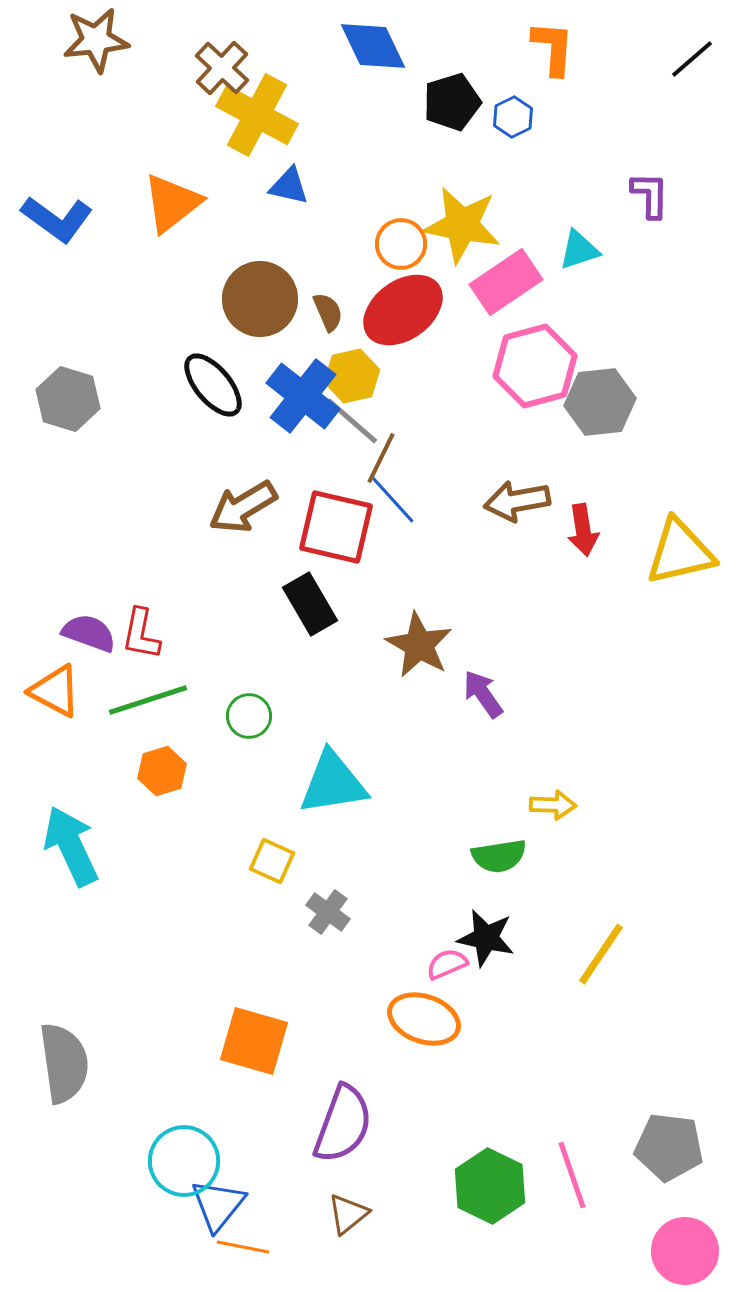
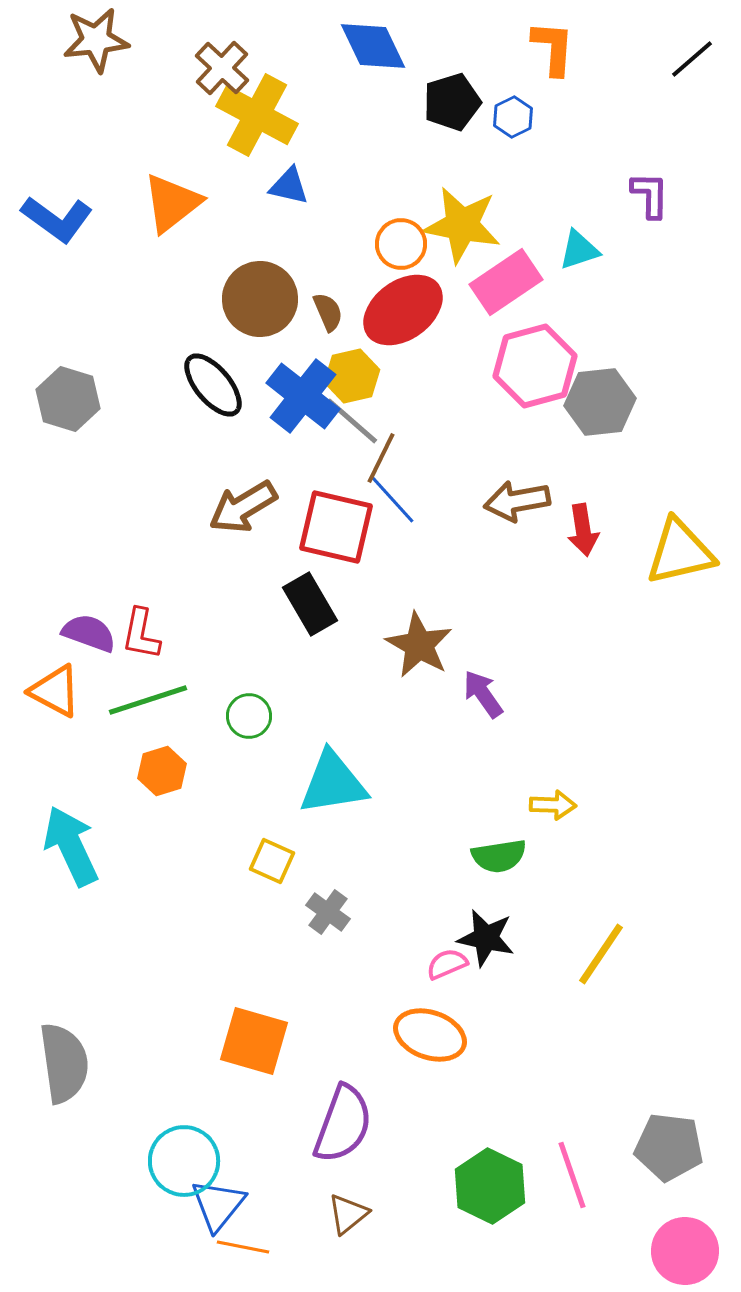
orange ellipse at (424, 1019): moved 6 px right, 16 px down
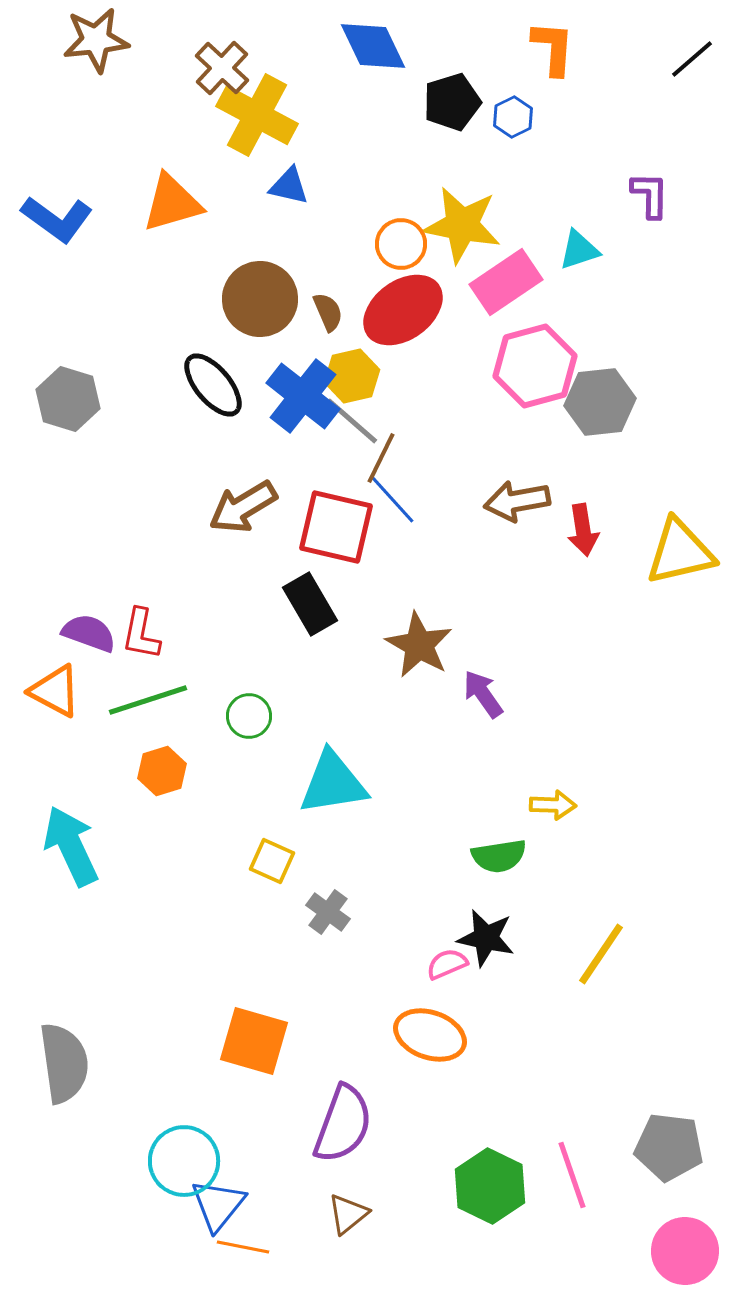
orange triangle at (172, 203): rotated 22 degrees clockwise
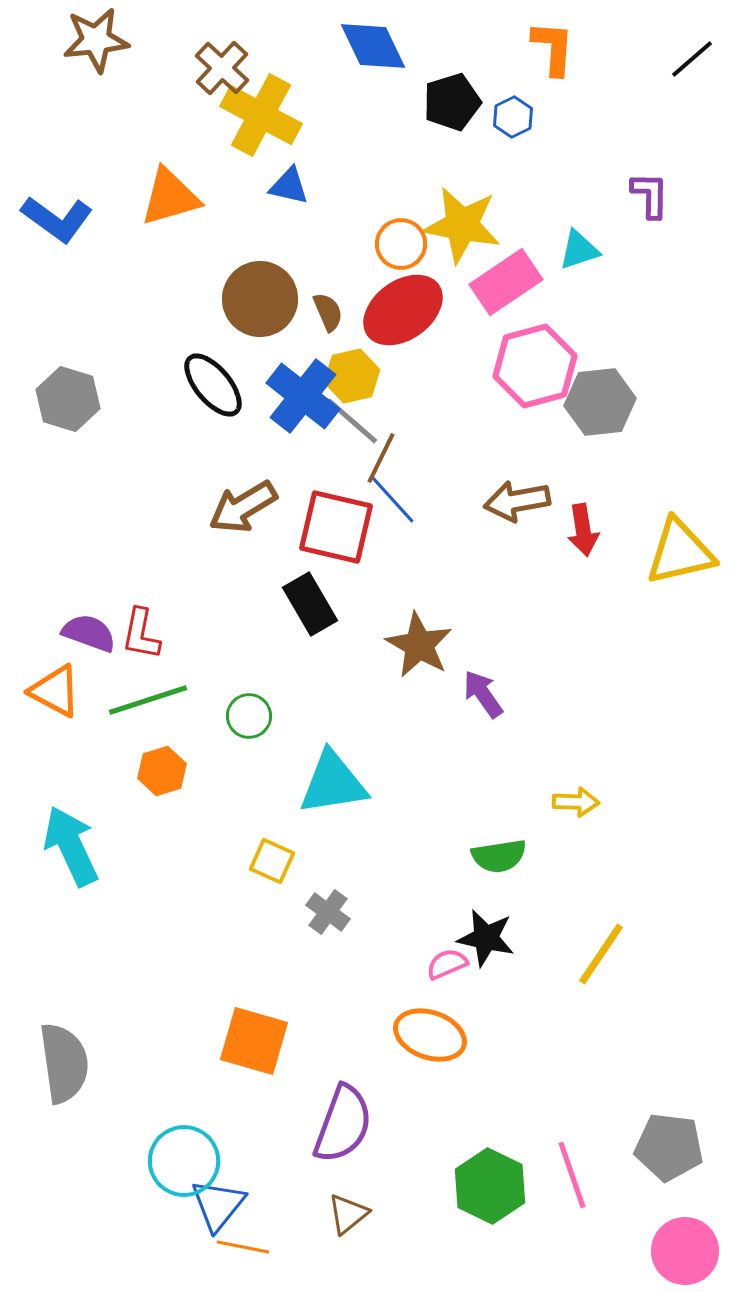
yellow cross at (257, 115): moved 4 px right
orange triangle at (172, 203): moved 2 px left, 6 px up
yellow arrow at (553, 805): moved 23 px right, 3 px up
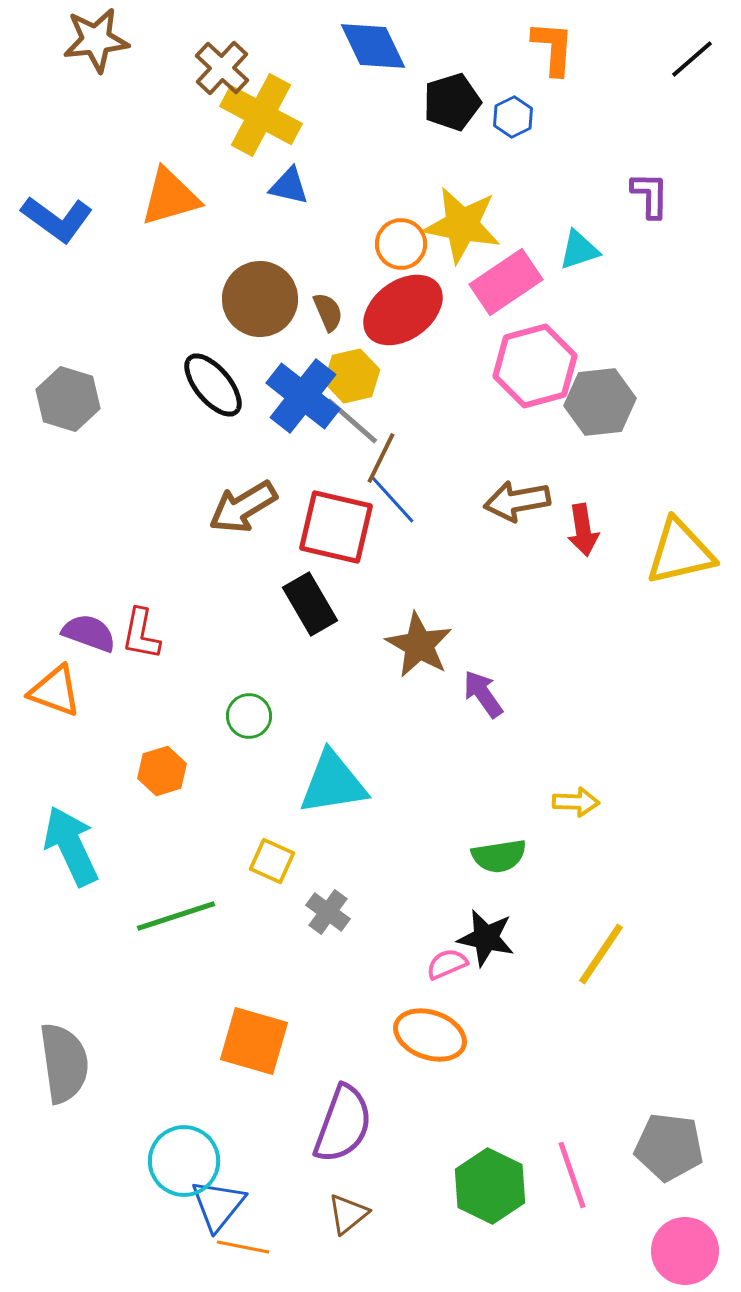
orange triangle at (55, 691): rotated 8 degrees counterclockwise
green line at (148, 700): moved 28 px right, 216 px down
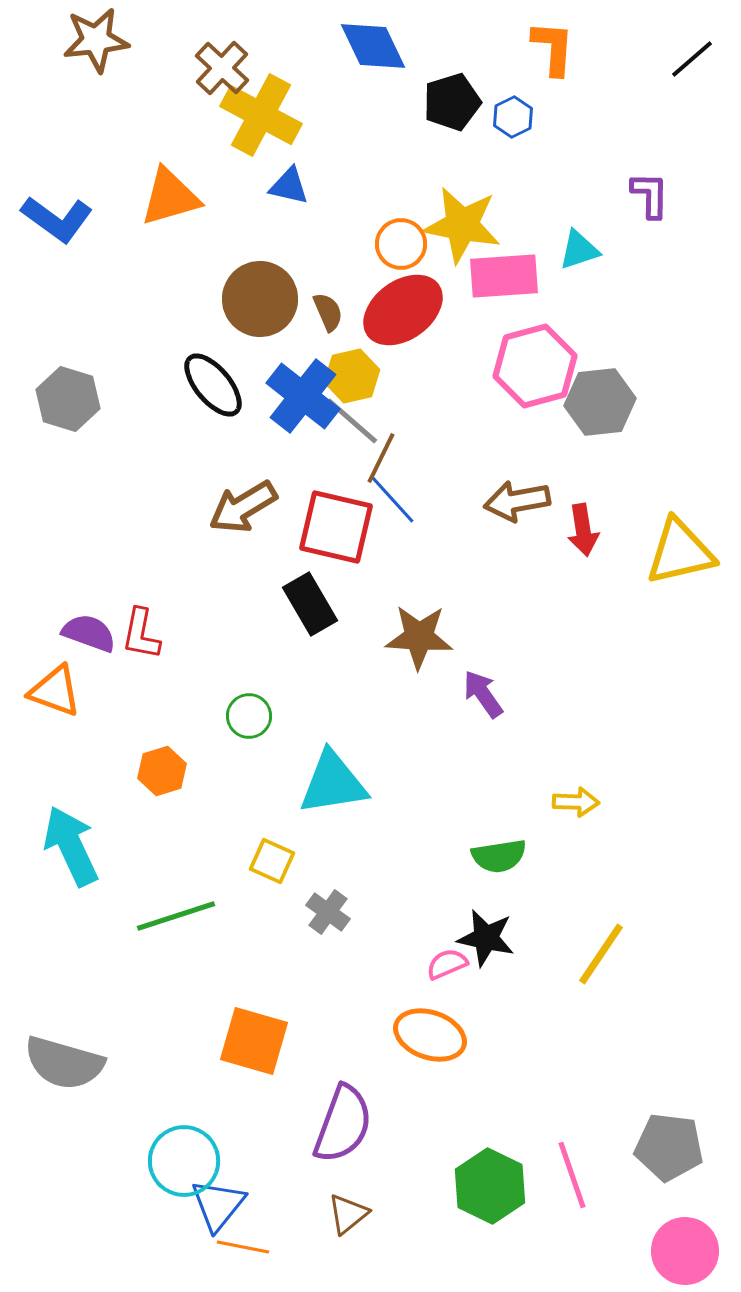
pink rectangle at (506, 282): moved 2 px left, 6 px up; rotated 30 degrees clockwise
brown star at (419, 645): moved 8 px up; rotated 26 degrees counterclockwise
gray semicircle at (64, 1063): rotated 114 degrees clockwise
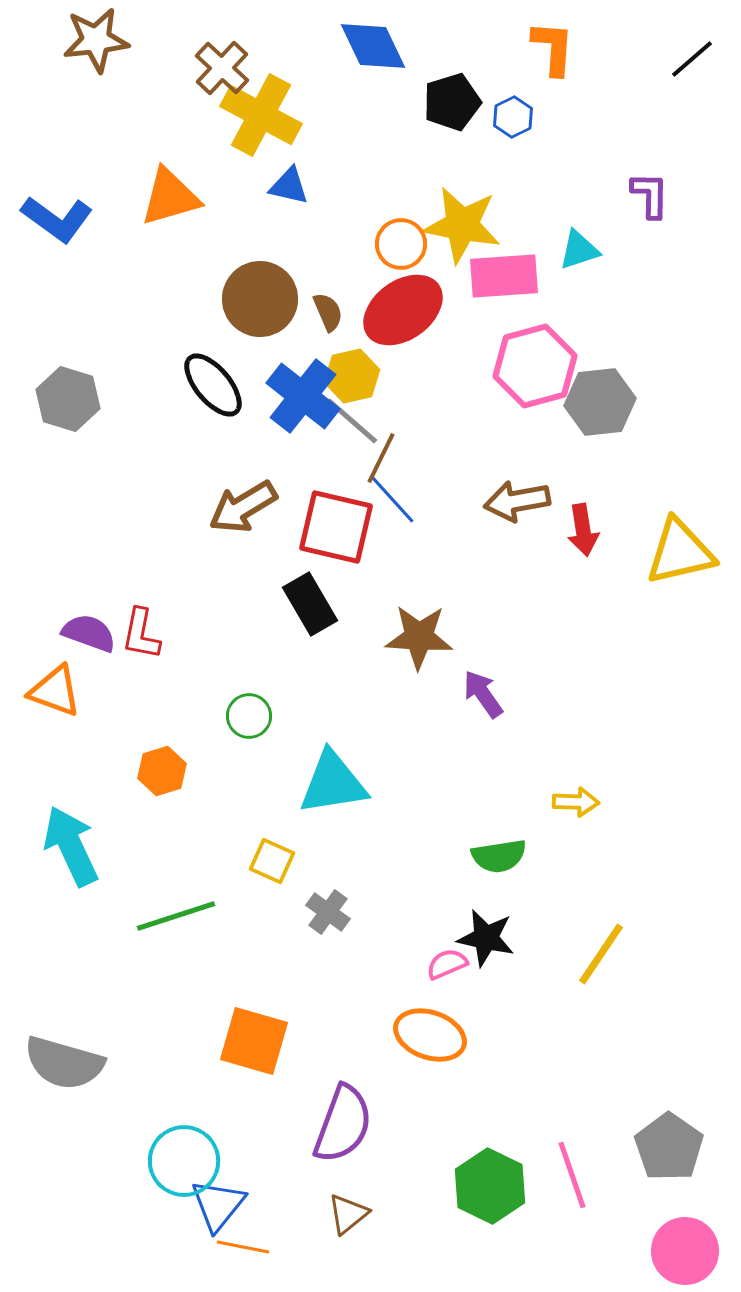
gray pentagon at (669, 1147): rotated 28 degrees clockwise
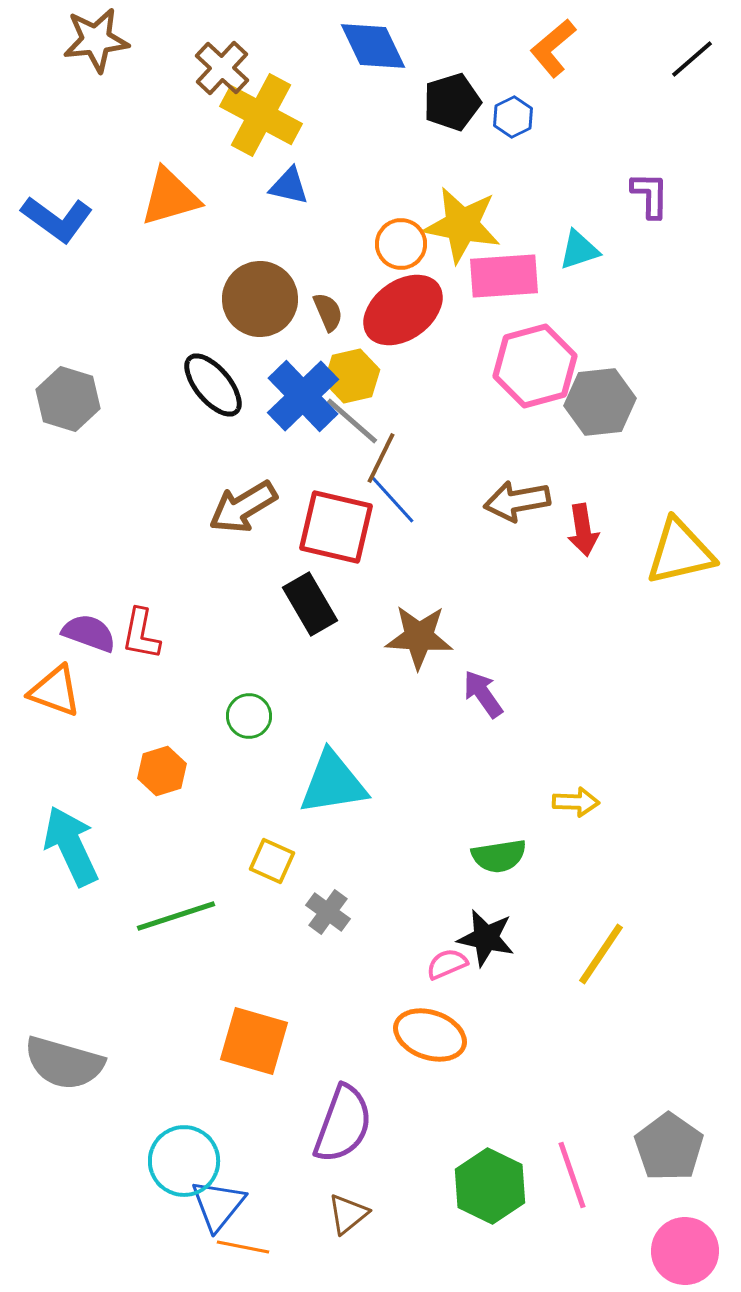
orange L-shape at (553, 48): rotated 134 degrees counterclockwise
blue cross at (303, 396): rotated 8 degrees clockwise
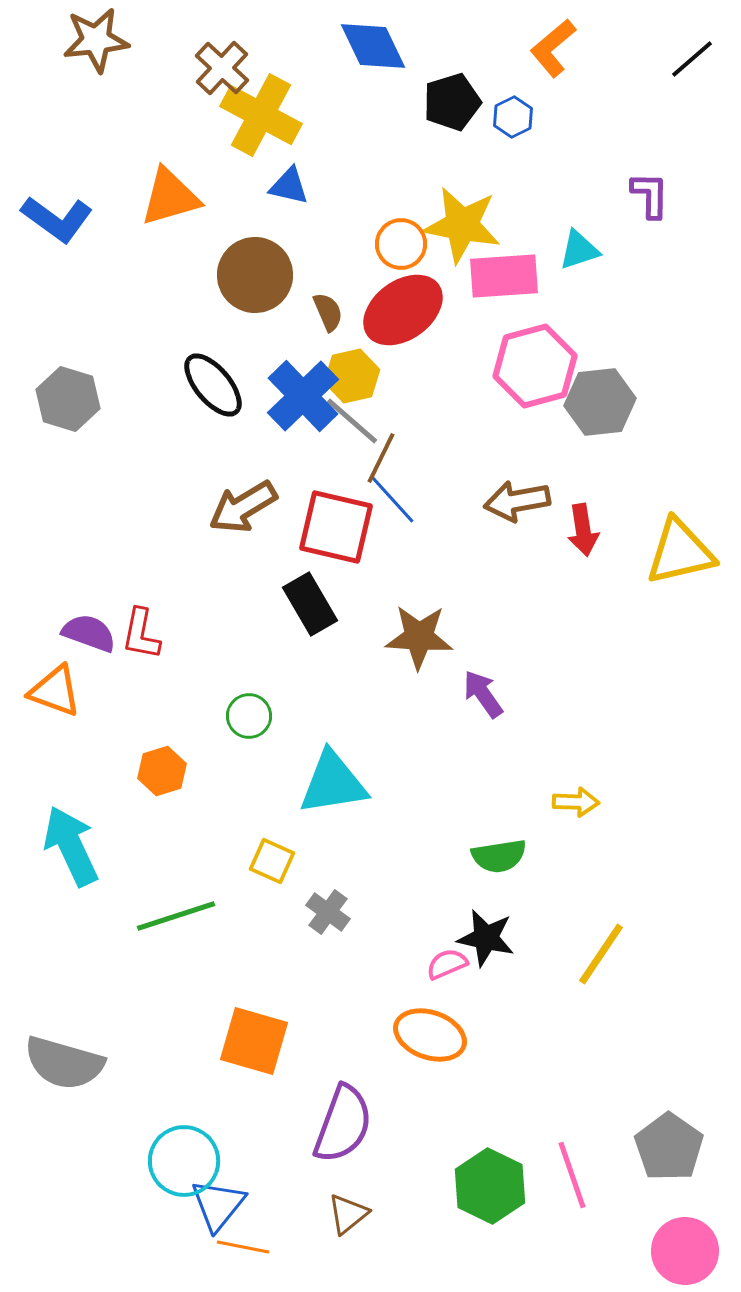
brown circle at (260, 299): moved 5 px left, 24 px up
